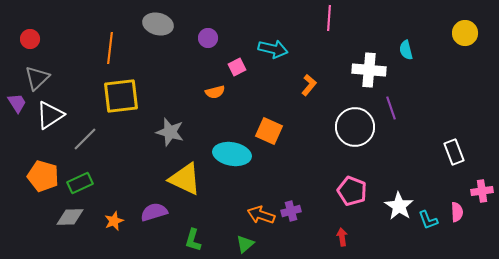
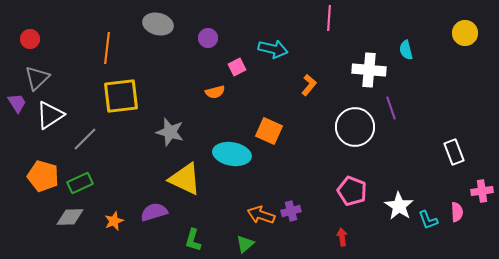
orange line: moved 3 px left
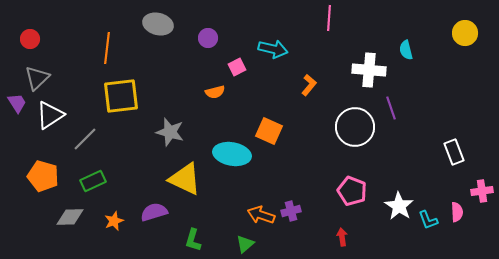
green rectangle: moved 13 px right, 2 px up
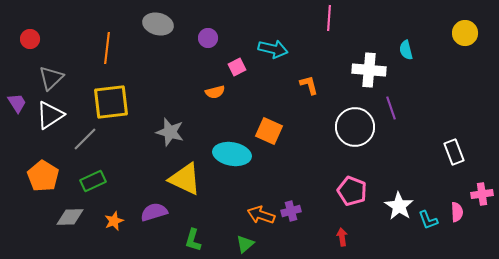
gray triangle: moved 14 px right
orange L-shape: rotated 55 degrees counterclockwise
yellow square: moved 10 px left, 6 px down
orange pentagon: rotated 16 degrees clockwise
pink cross: moved 3 px down
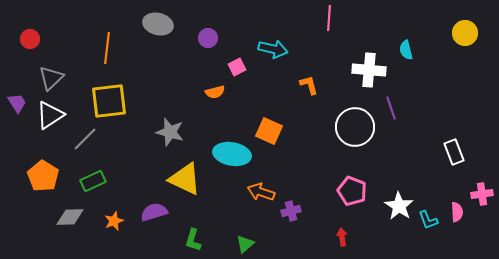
yellow square: moved 2 px left, 1 px up
orange arrow: moved 23 px up
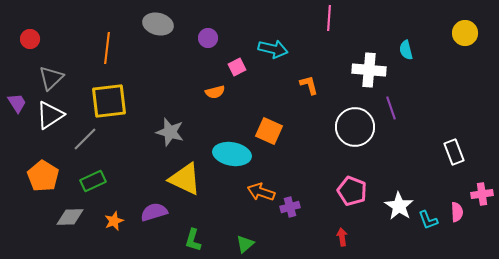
purple cross: moved 1 px left, 4 px up
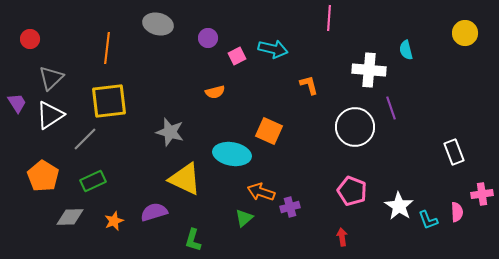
pink square: moved 11 px up
green triangle: moved 1 px left, 26 px up
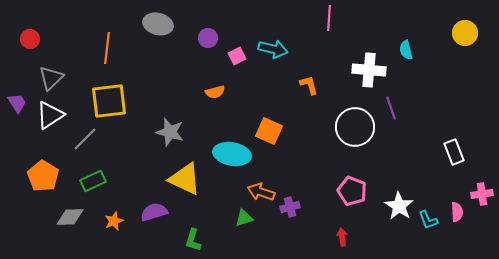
green triangle: rotated 24 degrees clockwise
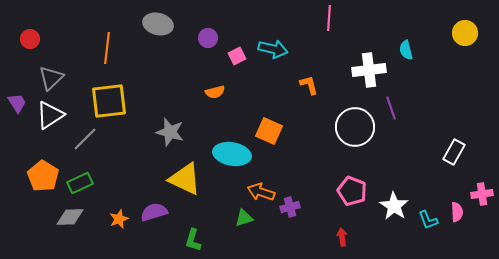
white cross: rotated 12 degrees counterclockwise
white rectangle: rotated 50 degrees clockwise
green rectangle: moved 13 px left, 2 px down
white star: moved 5 px left
orange star: moved 5 px right, 2 px up
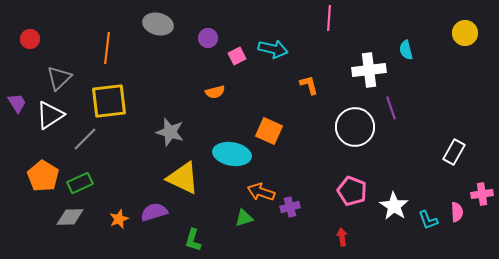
gray triangle: moved 8 px right
yellow triangle: moved 2 px left, 1 px up
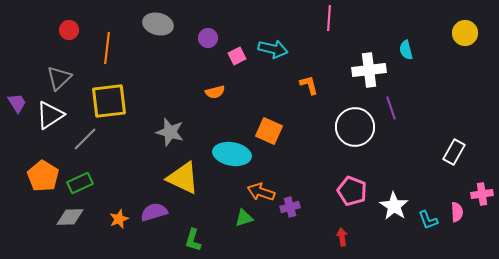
red circle: moved 39 px right, 9 px up
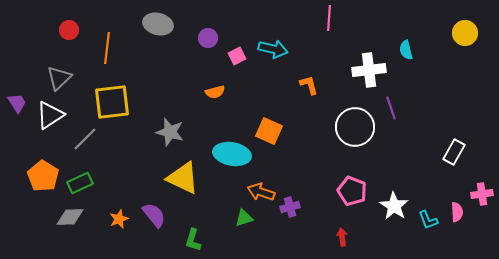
yellow square: moved 3 px right, 1 px down
purple semicircle: moved 3 px down; rotated 68 degrees clockwise
